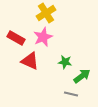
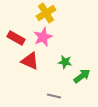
gray line: moved 17 px left, 2 px down
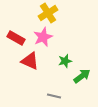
yellow cross: moved 2 px right
green star: moved 1 px up; rotated 24 degrees counterclockwise
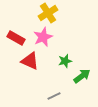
gray line: rotated 40 degrees counterclockwise
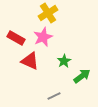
green star: moved 1 px left; rotated 16 degrees counterclockwise
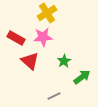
yellow cross: moved 1 px left
pink star: rotated 18 degrees clockwise
red triangle: rotated 18 degrees clockwise
green arrow: moved 1 px down
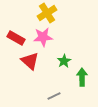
green arrow: rotated 54 degrees counterclockwise
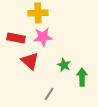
yellow cross: moved 9 px left; rotated 30 degrees clockwise
red rectangle: rotated 18 degrees counterclockwise
green star: moved 4 px down; rotated 16 degrees counterclockwise
gray line: moved 5 px left, 2 px up; rotated 32 degrees counterclockwise
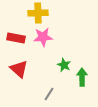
red triangle: moved 11 px left, 8 px down
